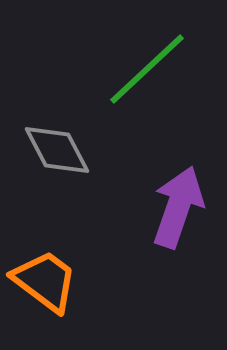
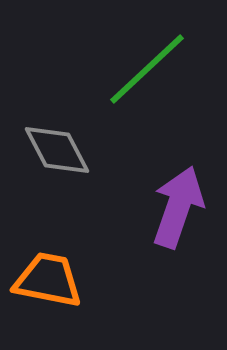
orange trapezoid: moved 3 px right, 1 px up; rotated 26 degrees counterclockwise
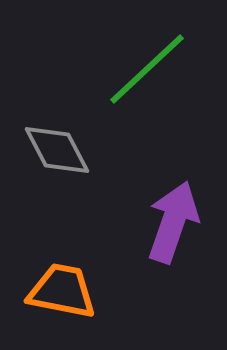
purple arrow: moved 5 px left, 15 px down
orange trapezoid: moved 14 px right, 11 px down
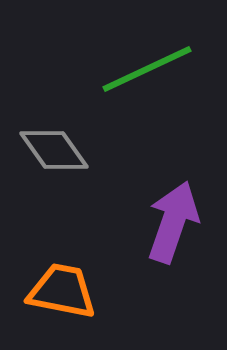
green line: rotated 18 degrees clockwise
gray diamond: moved 3 px left; rotated 8 degrees counterclockwise
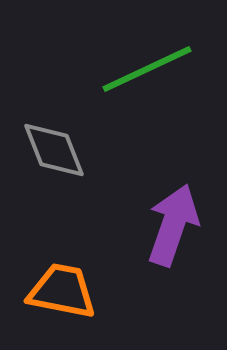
gray diamond: rotated 14 degrees clockwise
purple arrow: moved 3 px down
